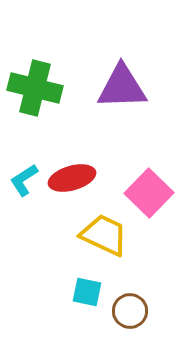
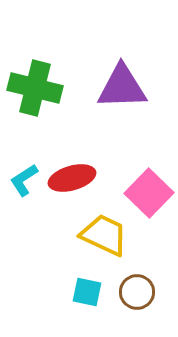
brown circle: moved 7 px right, 19 px up
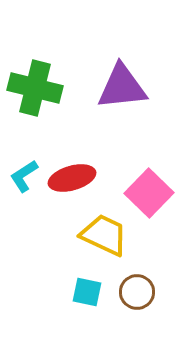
purple triangle: rotated 4 degrees counterclockwise
cyan L-shape: moved 4 px up
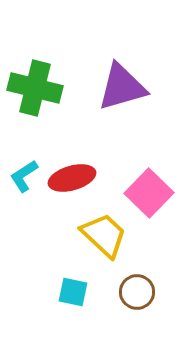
purple triangle: rotated 10 degrees counterclockwise
yellow trapezoid: rotated 18 degrees clockwise
cyan square: moved 14 px left
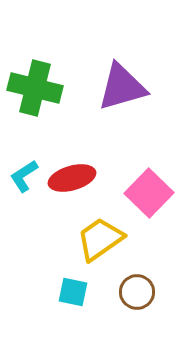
yellow trapezoid: moved 4 px left, 4 px down; rotated 78 degrees counterclockwise
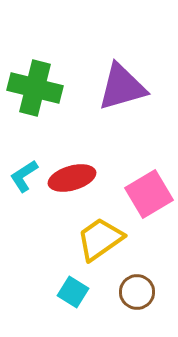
pink square: moved 1 px down; rotated 15 degrees clockwise
cyan square: rotated 20 degrees clockwise
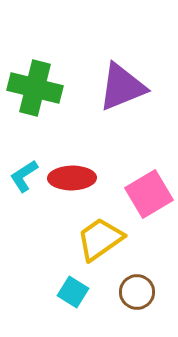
purple triangle: rotated 6 degrees counterclockwise
red ellipse: rotated 15 degrees clockwise
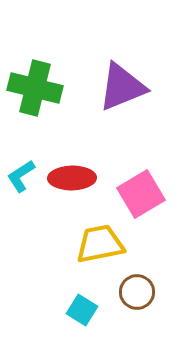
cyan L-shape: moved 3 px left
pink square: moved 8 px left
yellow trapezoid: moved 5 px down; rotated 24 degrees clockwise
cyan square: moved 9 px right, 18 px down
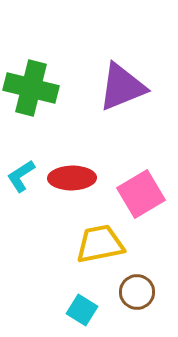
green cross: moved 4 px left
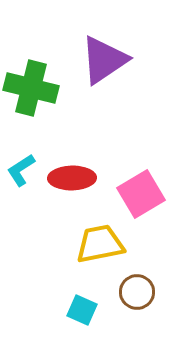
purple triangle: moved 18 px left, 27 px up; rotated 12 degrees counterclockwise
cyan L-shape: moved 6 px up
cyan square: rotated 8 degrees counterclockwise
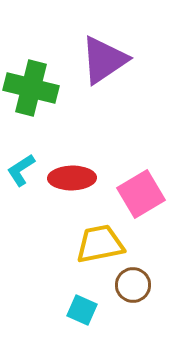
brown circle: moved 4 px left, 7 px up
